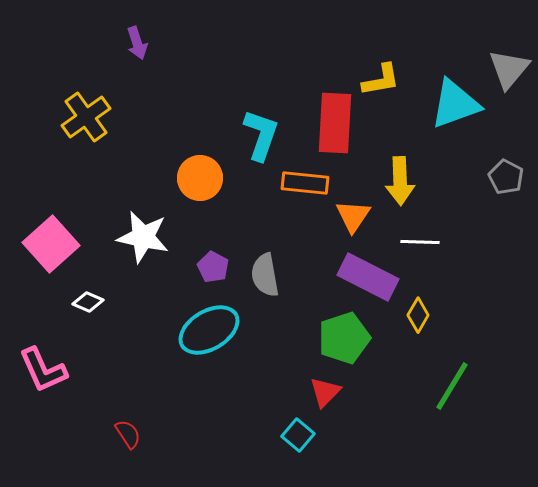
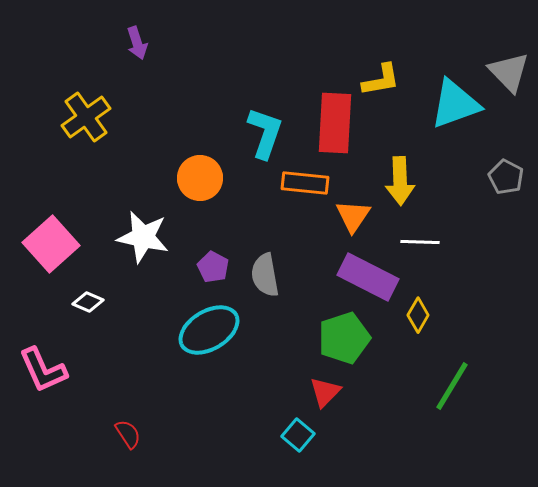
gray triangle: moved 3 px down; rotated 24 degrees counterclockwise
cyan L-shape: moved 4 px right, 2 px up
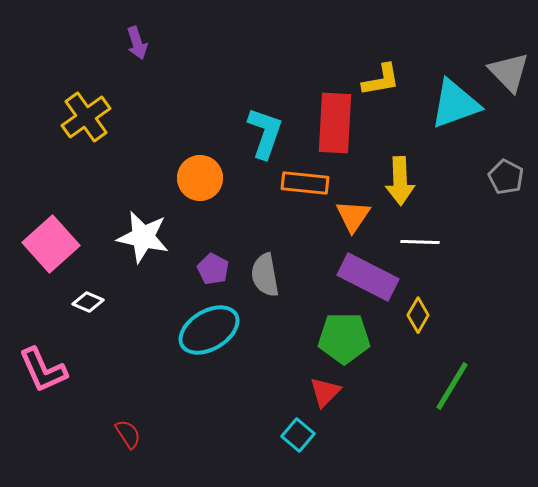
purple pentagon: moved 2 px down
green pentagon: rotated 18 degrees clockwise
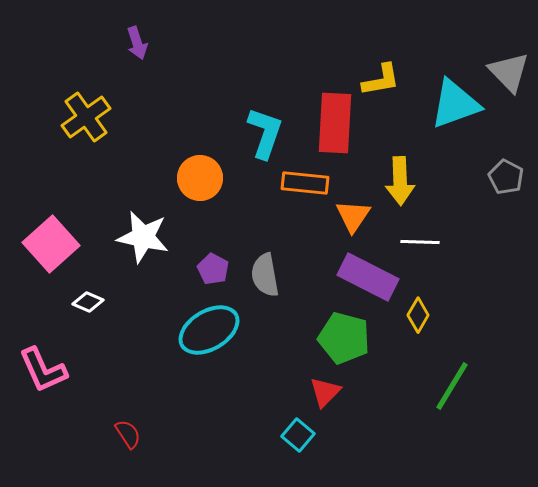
green pentagon: rotated 15 degrees clockwise
